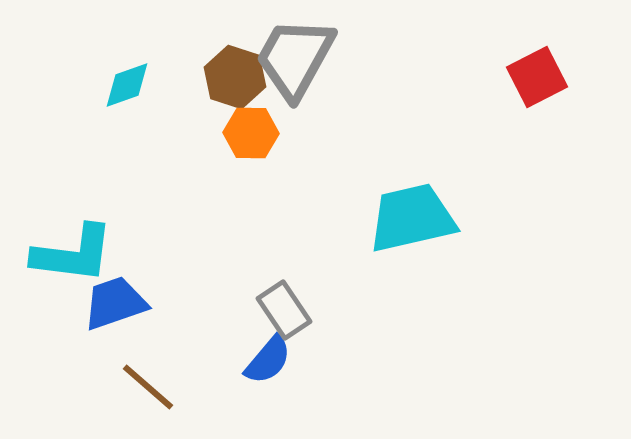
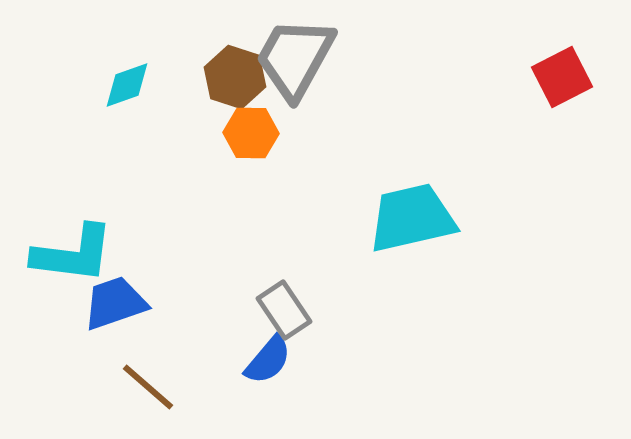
red square: moved 25 px right
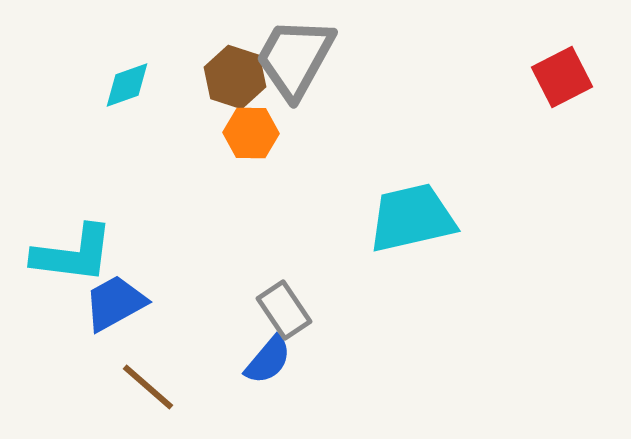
blue trapezoid: rotated 10 degrees counterclockwise
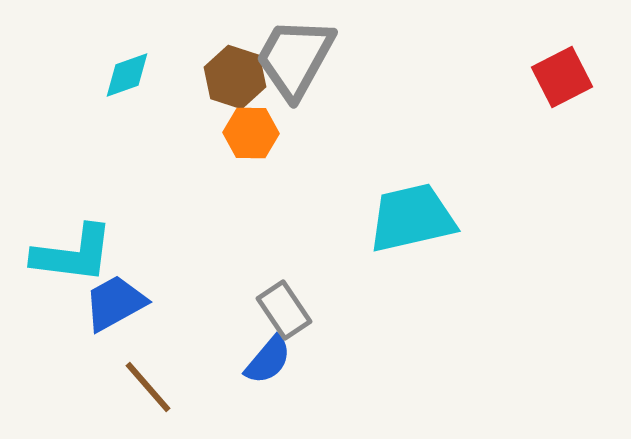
cyan diamond: moved 10 px up
brown line: rotated 8 degrees clockwise
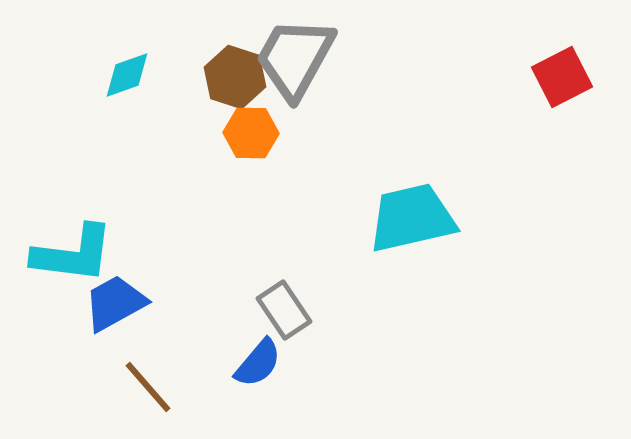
blue semicircle: moved 10 px left, 3 px down
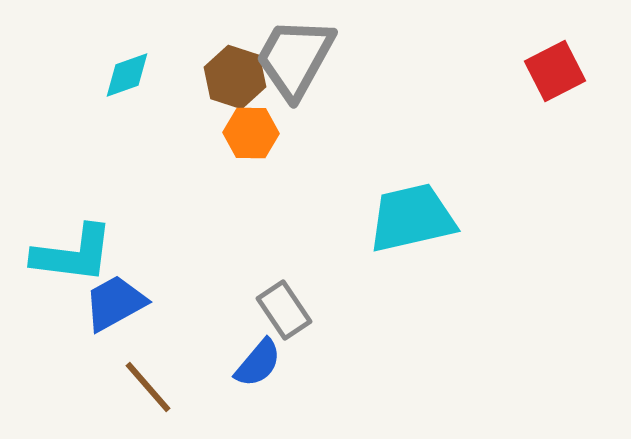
red square: moved 7 px left, 6 px up
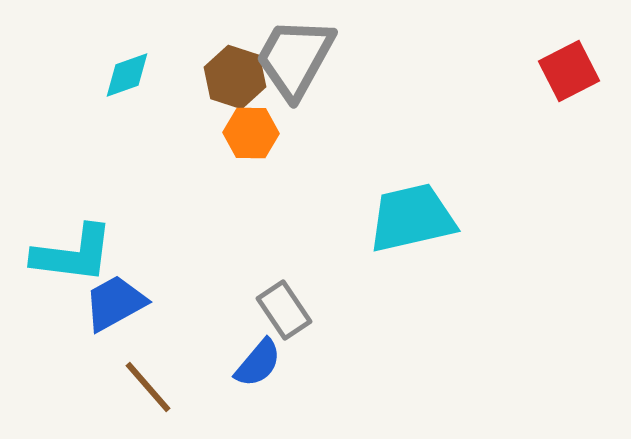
red square: moved 14 px right
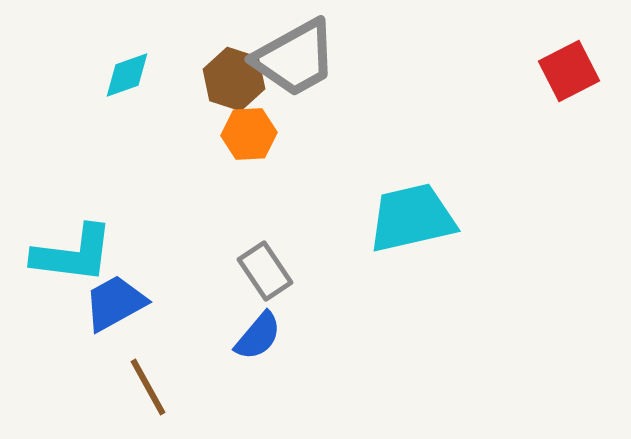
gray trapezoid: rotated 148 degrees counterclockwise
brown hexagon: moved 1 px left, 2 px down
orange hexagon: moved 2 px left, 1 px down; rotated 4 degrees counterclockwise
gray rectangle: moved 19 px left, 39 px up
blue semicircle: moved 27 px up
brown line: rotated 12 degrees clockwise
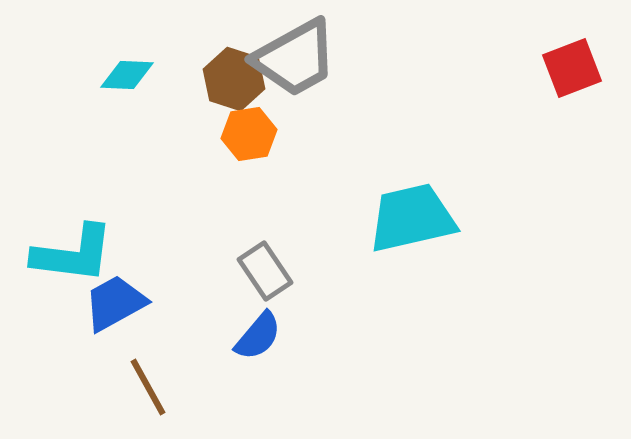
red square: moved 3 px right, 3 px up; rotated 6 degrees clockwise
cyan diamond: rotated 22 degrees clockwise
orange hexagon: rotated 6 degrees counterclockwise
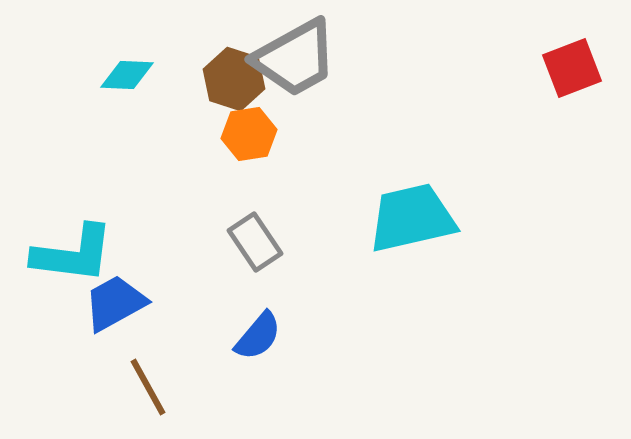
gray rectangle: moved 10 px left, 29 px up
